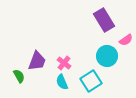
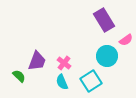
green semicircle: rotated 16 degrees counterclockwise
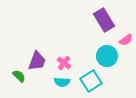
cyan semicircle: rotated 63 degrees counterclockwise
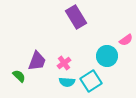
purple rectangle: moved 28 px left, 3 px up
pink cross: rotated 16 degrees clockwise
cyan semicircle: moved 5 px right
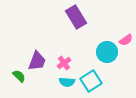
cyan circle: moved 4 px up
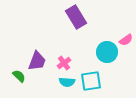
cyan square: rotated 25 degrees clockwise
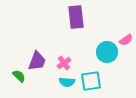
purple rectangle: rotated 25 degrees clockwise
